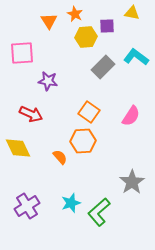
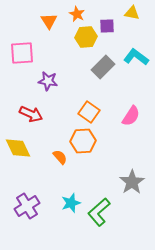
orange star: moved 2 px right
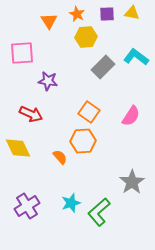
purple square: moved 12 px up
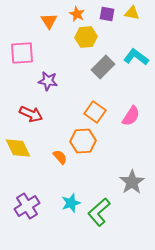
purple square: rotated 14 degrees clockwise
orange square: moved 6 px right
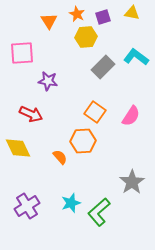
purple square: moved 4 px left, 3 px down; rotated 28 degrees counterclockwise
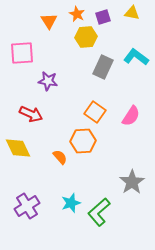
gray rectangle: rotated 20 degrees counterclockwise
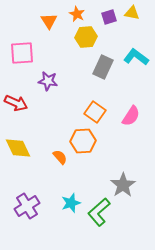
purple square: moved 6 px right
red arrow: moved 15 px left, 11 px up
gray star: moved 9 px left, 3 px down
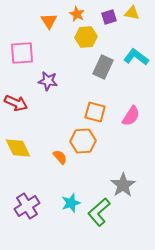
orange square: rotated 20 degrees counterclockwise
